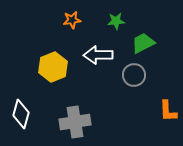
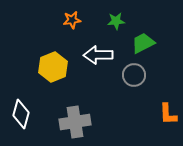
orange L-shape: moved 3 px down
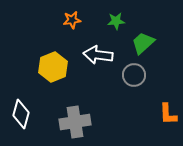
green trapezoid: rotated 15 degrees counterclockwise
white arrow: rotated 8 degrees clockwise
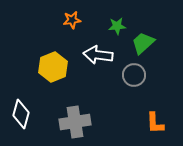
green star: moved 1 px right, 5 px down
orange L-shape: moved 13 px left, 9 px down
